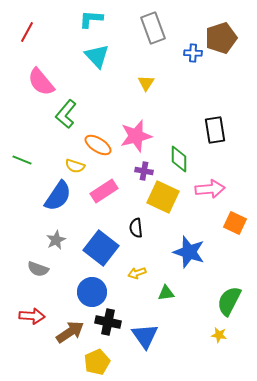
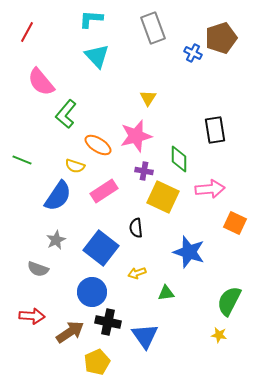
blue cross: rotated 24 degrees clockwise
yellow triangle: moved 2 px right, 15 px down
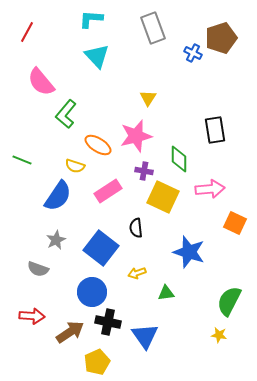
pink rectangle: moved 4 px right
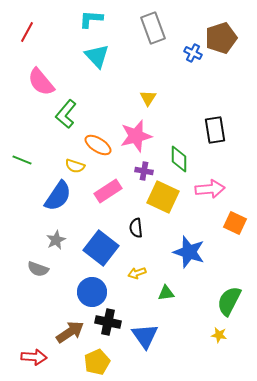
red arrow: moved 2 px right, 41 px down
